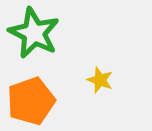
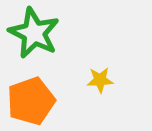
yellow star: rotated 24 degrees counterclockwise
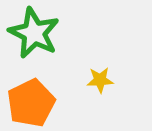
orange pentagon: moved 2 px down; rotated 6 degrees counterclockwise
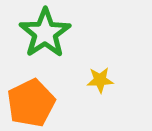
green star: moved 11 px right; rotated 12 degrees clockwise
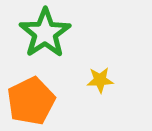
orange pentagon: moved 2 px up
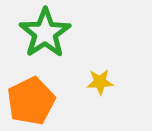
yellow star: moved 2 px down
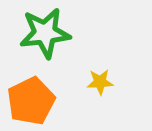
green star: rotated 27 degrees clockwise
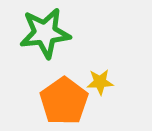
orange pentagon: moved 33 px right; rotated 9 degrees counterclockwise
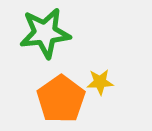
orange pentagon: moved 3 px left, 2 px up
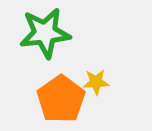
yellow star: moved 4 px left
